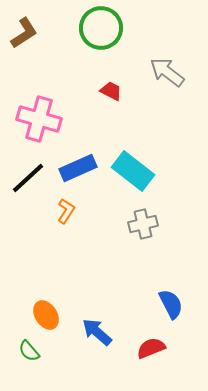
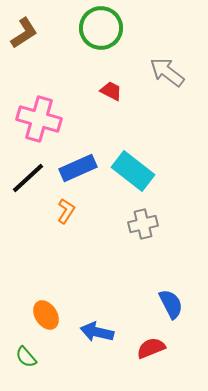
blue arrow: rotated 28 degrees counterclockwise
green semicircle: moved 3 px left, 6 px down
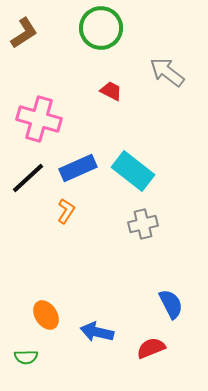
green semicircle: rotated 50 degrees counterclockwise
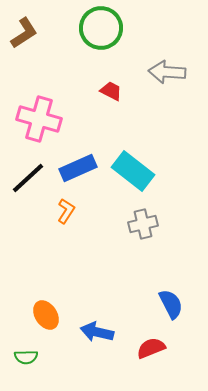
gray arrow: rotated 33 degrees counterclockwise
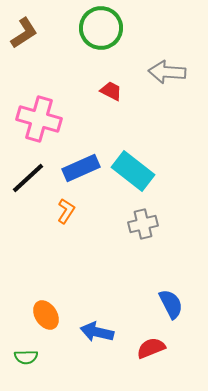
blue rectangle: moved 3 px right
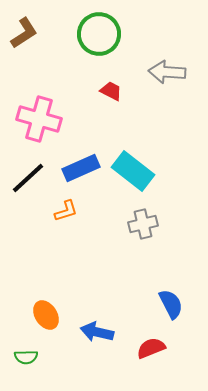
green circle: moved 2 px left, 6 px down
orange L-shape: rotated 40 degrees clockwise
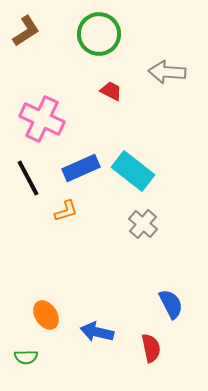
brown L-shape: moved 2 px right, 2 px up
pink cross: moved 3 px right; rotated 9 degrees clockwise
black line: rotated 75 degrees counterclockwise
gray cross: rotated 36 degrees counterclockwise
red semicircle: rotated 100 degrees clockwise
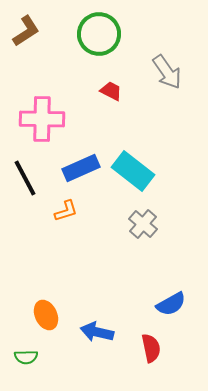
gray arrow: rotated 129 degrees counterclockwise
pink cross: rotated 24 degrees counterclockwise
black line: moved 3 px left
blue semicircle: rotated 88 degrees clockwise
orange ellipse: rotated 8 degrees clockwise
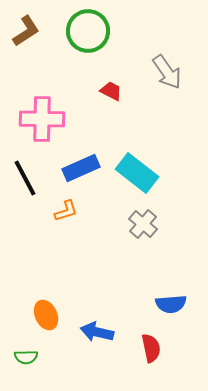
green circle: moved 11 px left, 3 px up
cyan rectangle: moved 4 px right, 2 px down
blue semicircle: rotated 24 degrees clockwise
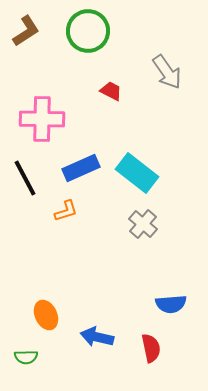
blue arrow: moved 5 px down
